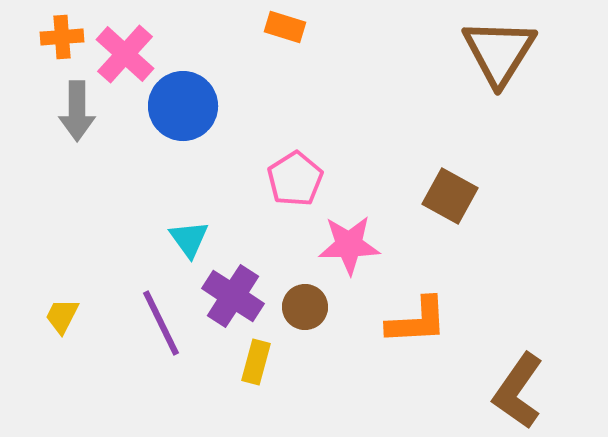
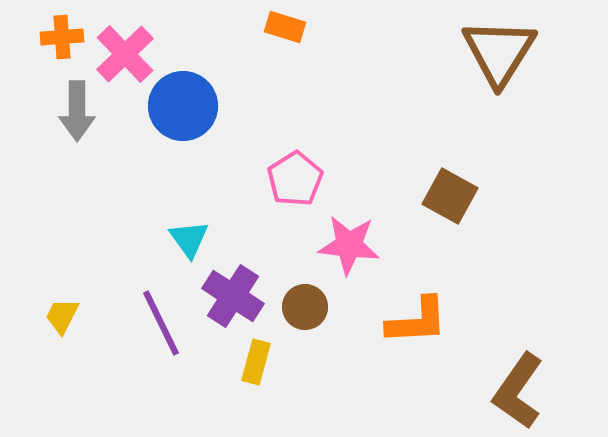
pink cross: rotated 4 degrees clockwise
pink star: rotated 8 degrees clockwise
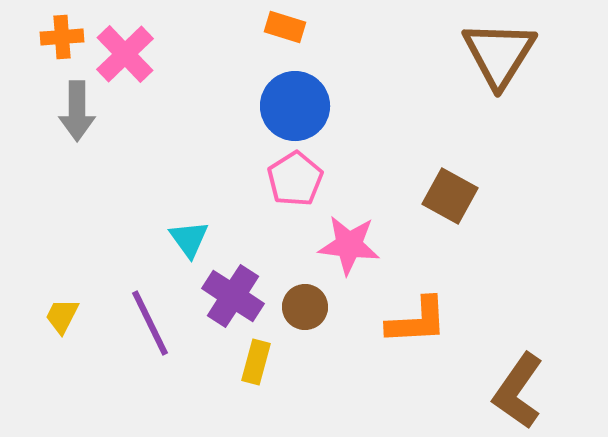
brown triangle: moved 2 px down
blue circle: moved 112 px right
purple line: moved 11 px left
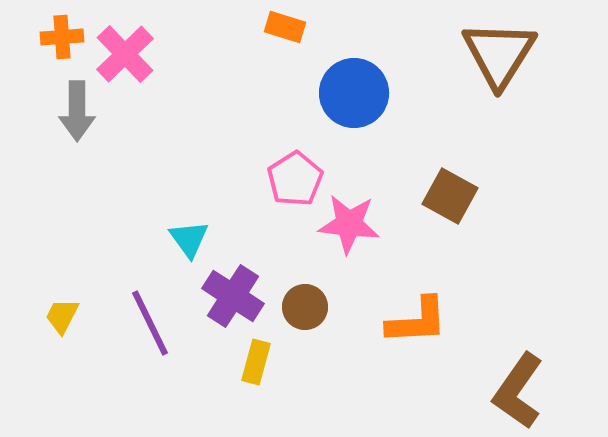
blue circle: moved 59 px right, 13 px up
pink star: moved 21 px up
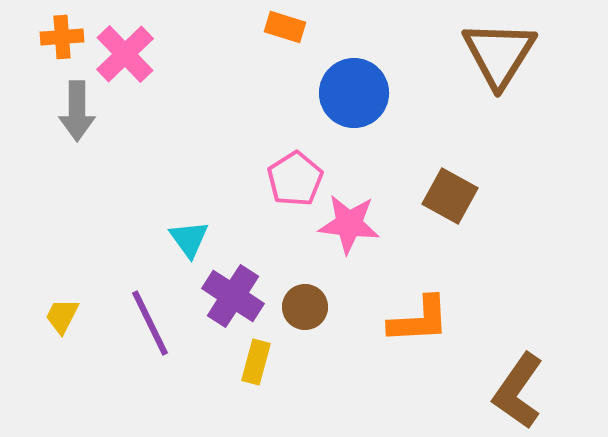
orange L-shape: moved 2 px right, 1 px up
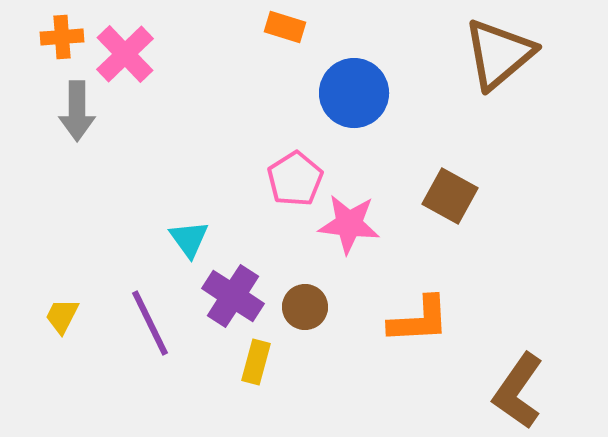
brown triangle: rotated 18 degrees clockwise
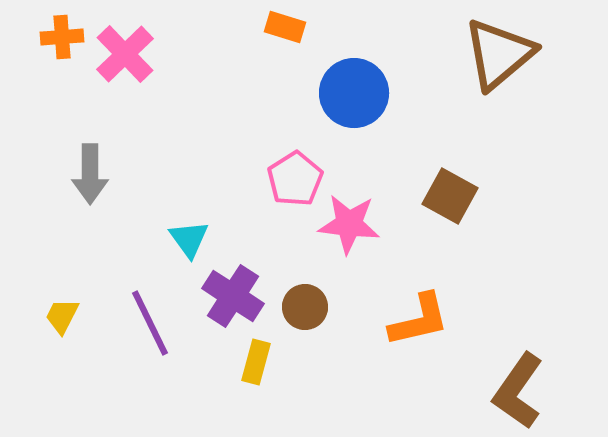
gray arrow: moved 13 px right, 63 px down
orange L-shape: rotated 10 degrees counterclockwise
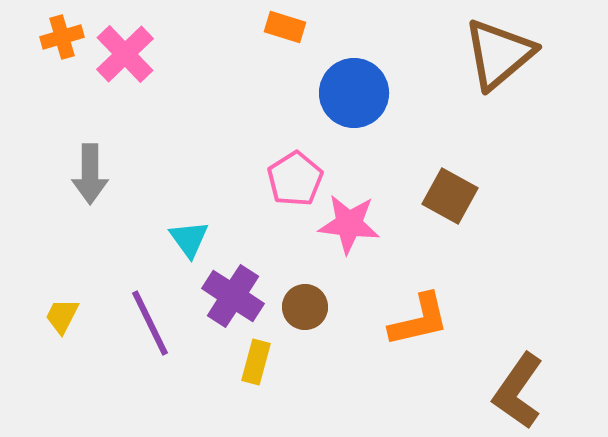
orange cross: rotated 12 degrees counterclockwise
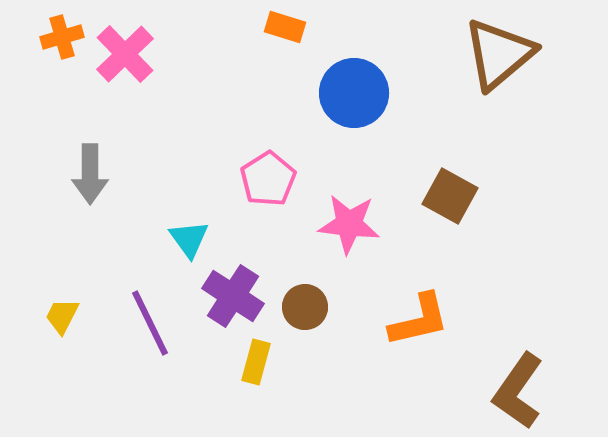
pink pentagon: moved 27 px left
